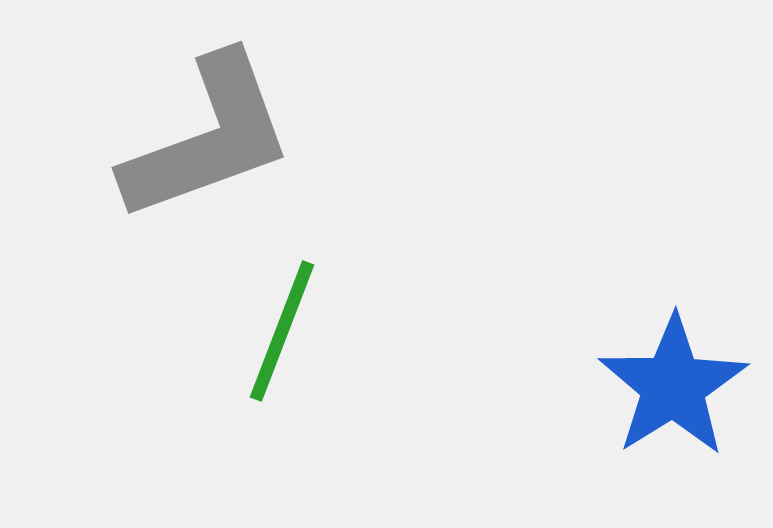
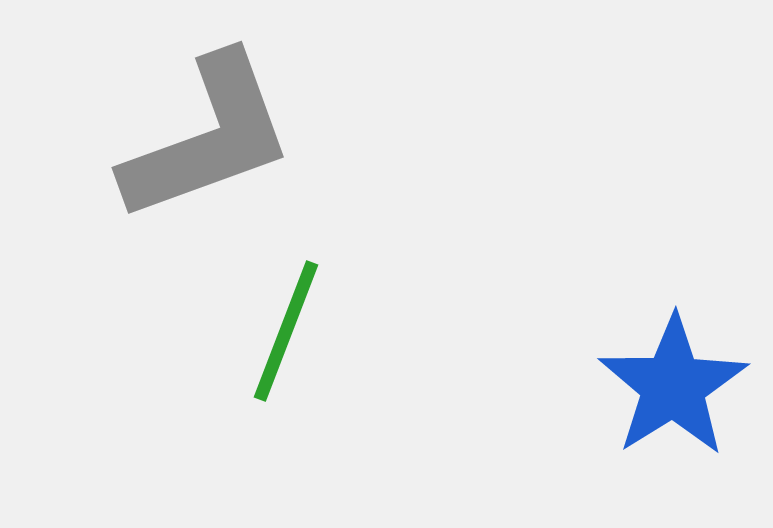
green line: moved 4 px right
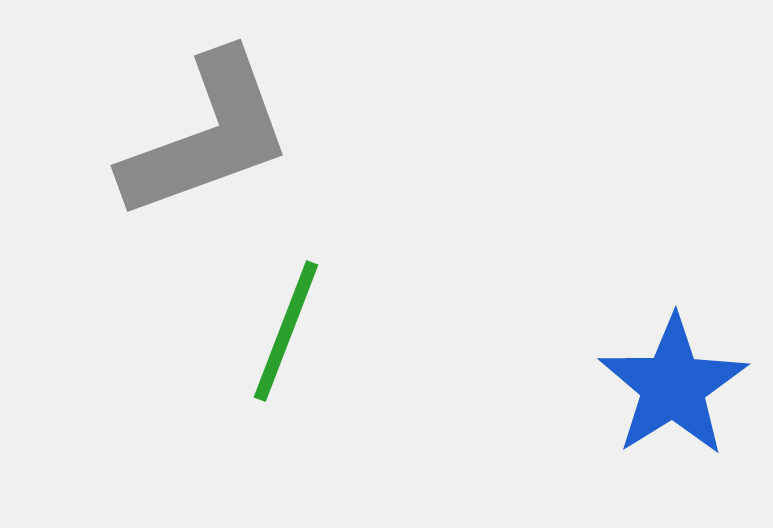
gray L-shape: moved 1 px left, 2 px up
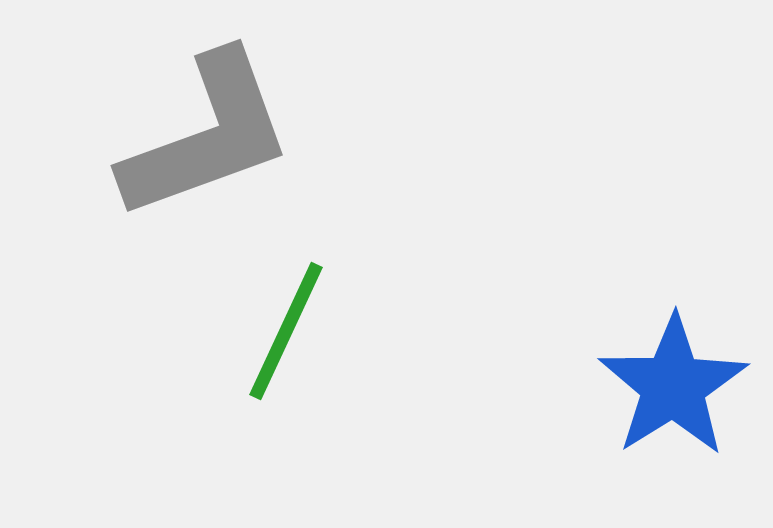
green line: rotated 4 degrees clockwise
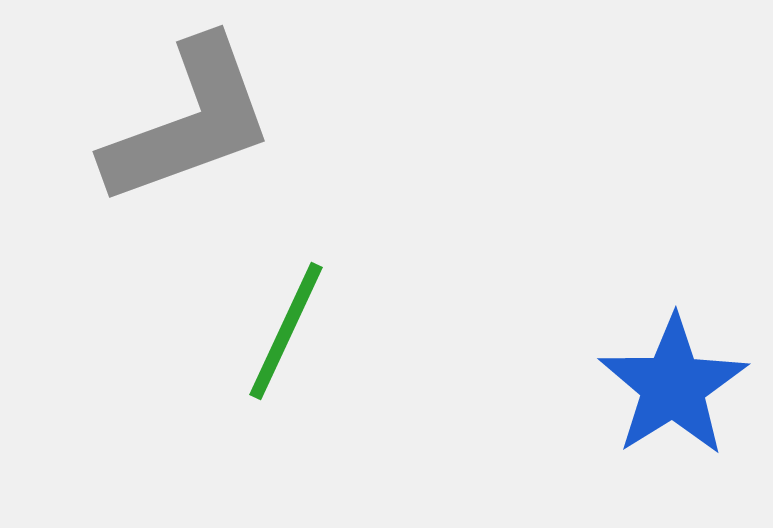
gray L-shape: moved 18 px left, 14 px up
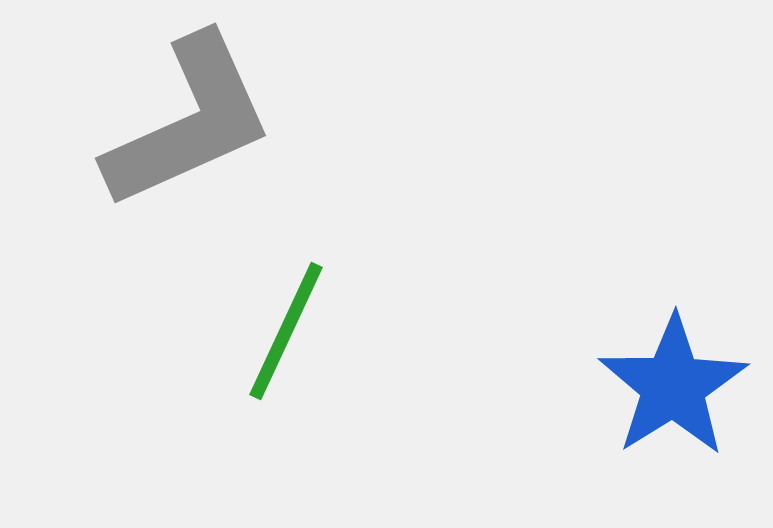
gray L-shape: rotated 4 degrees counterclockwise
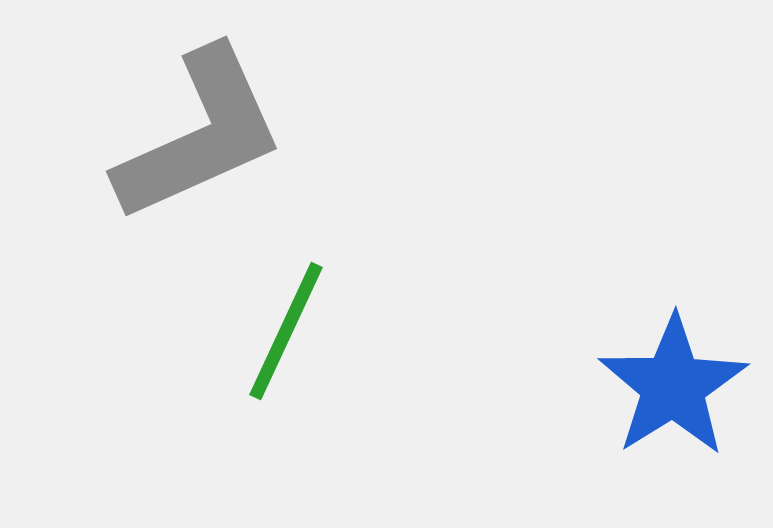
gray L-shape: moved 11 px right, 13 px down
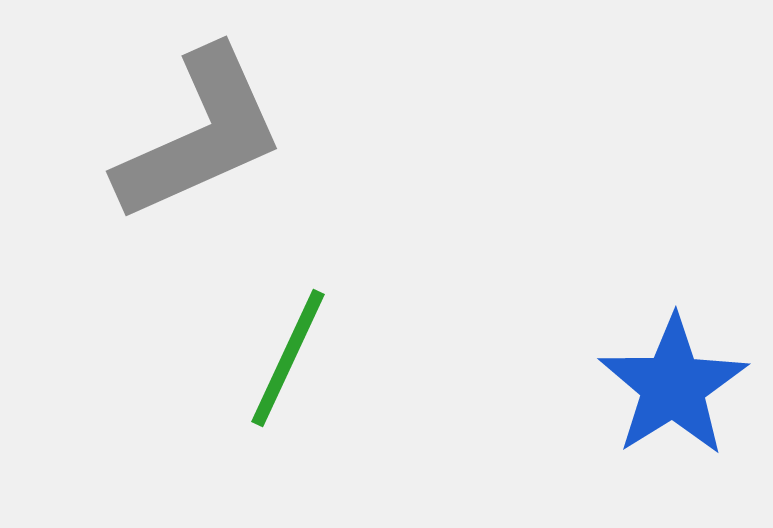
green line: moved 2 px right, 27 px down
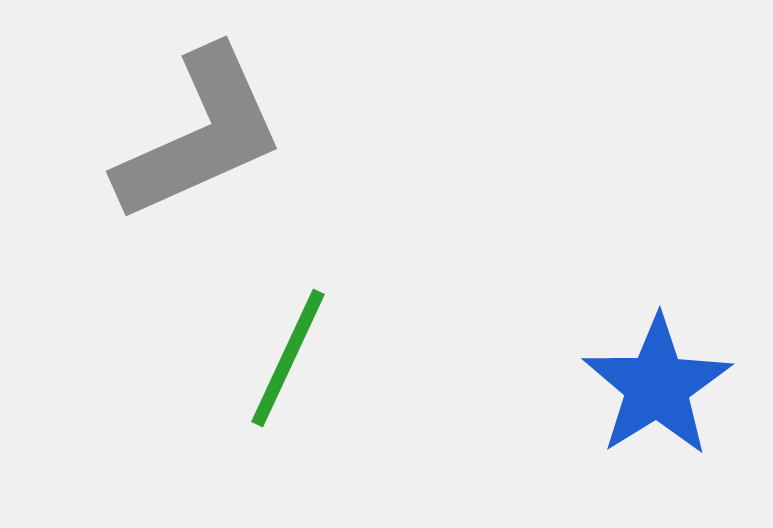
blue star: moved 16 px left
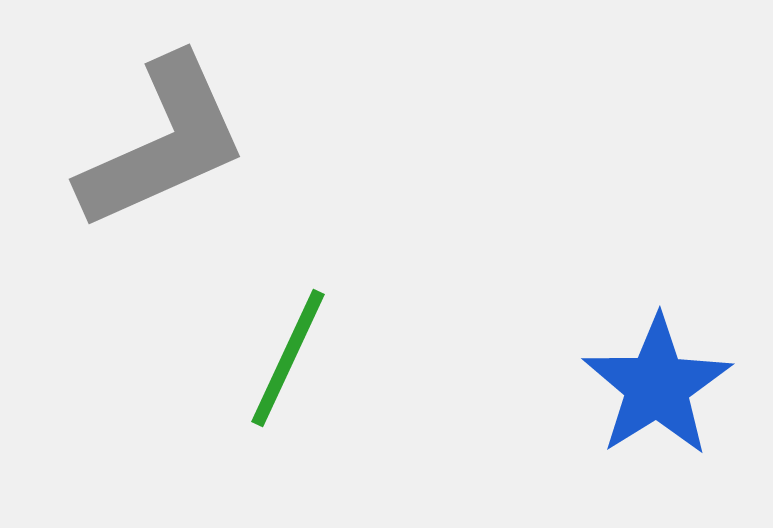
gray L-shape: moved 37 px left, 8 px down
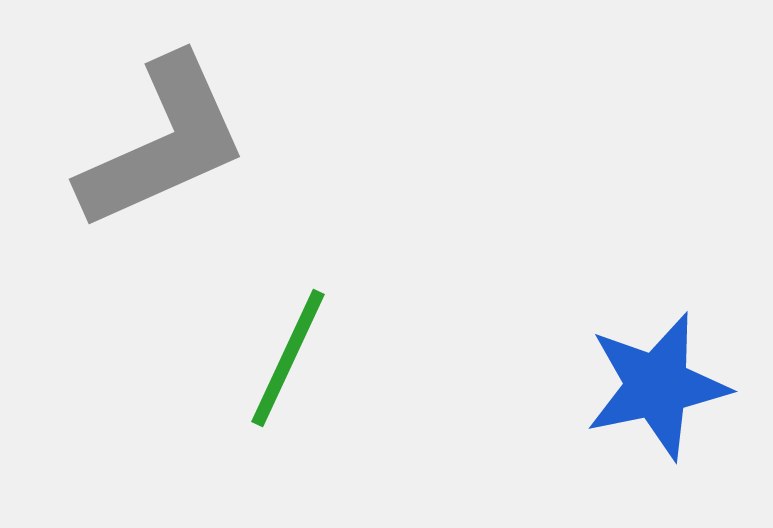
blue star: rotated 20 degrees clockwise
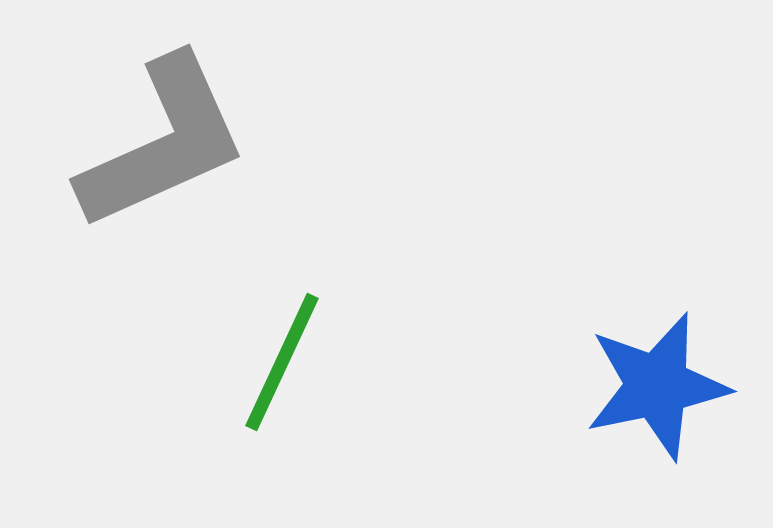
green line: moved 6 px left, 4 px down
